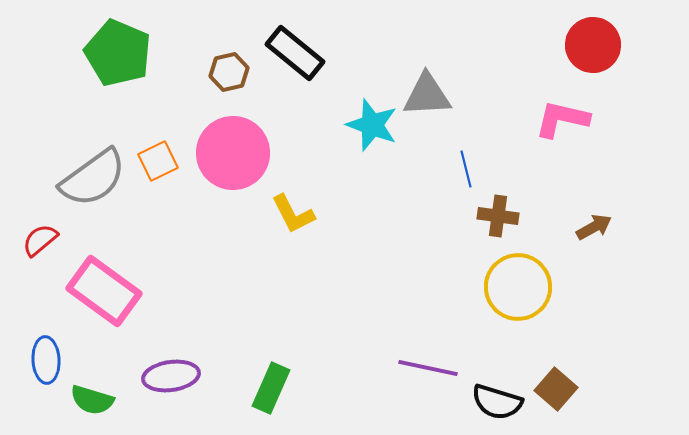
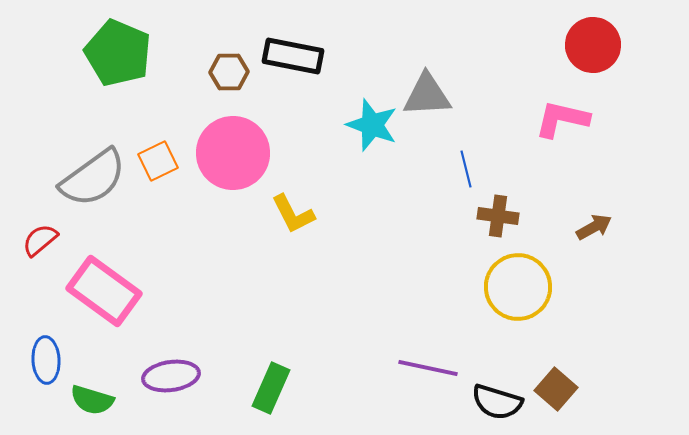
black rectangle: moved 2 px left, 3 px down; rotated 28 degrees counterclockwise
brown hexagon: rotated 12 degrees clockwise
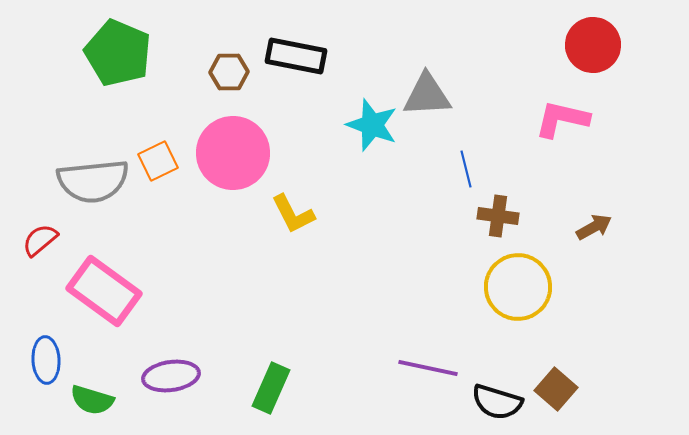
black rectangle: moved 3 px right
gray semicircle: moved 3 px down; rotated 30 degrees clockwise
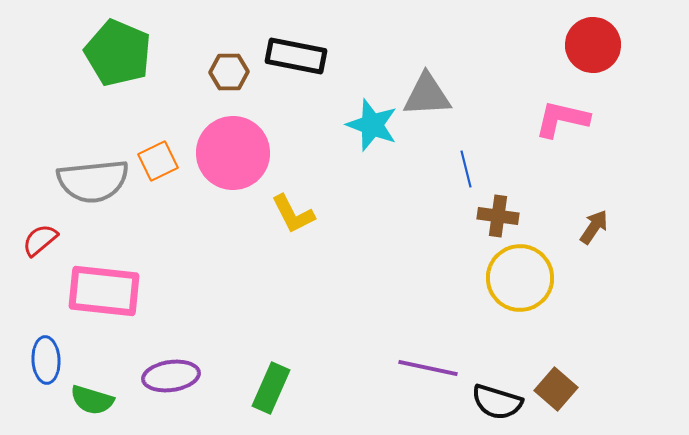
brown arrow: rotated 27 degrees counterclockwise
yellow circle: moved 2 px right, 9 px up
pink rectangle: rotated 30 degrees counterclockwise
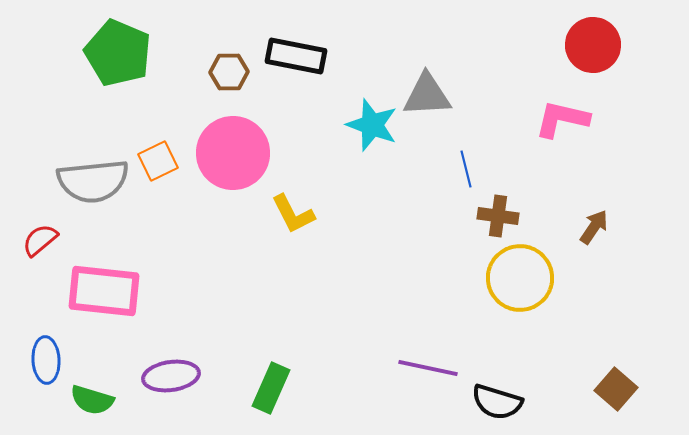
brown square: moved 60 px right
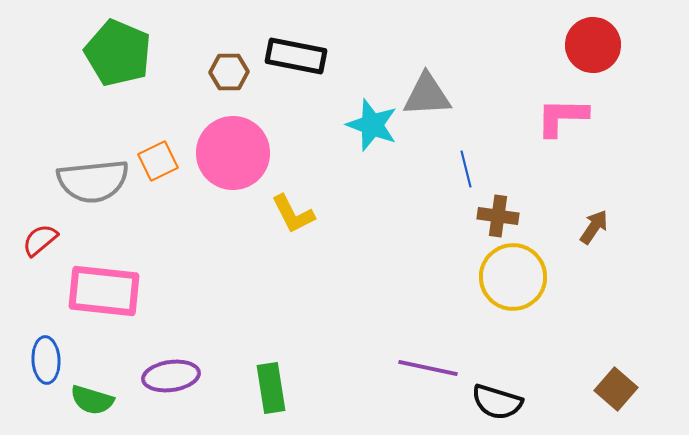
pink L-shape: moved 2 px up; rotated 12 degrees counterclockwise
yellow circle: moved 7 px left, 1 px up
green rectangle: rotated 33 degrees counterclockwise
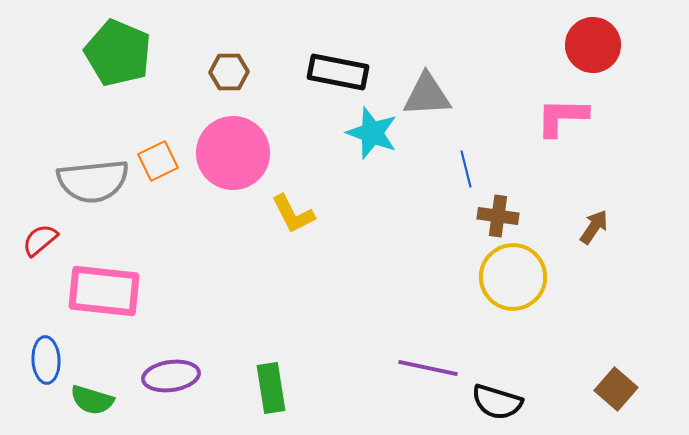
black rectangle: moved 42 px right, 16 px down
cyan star: moved 8 px down
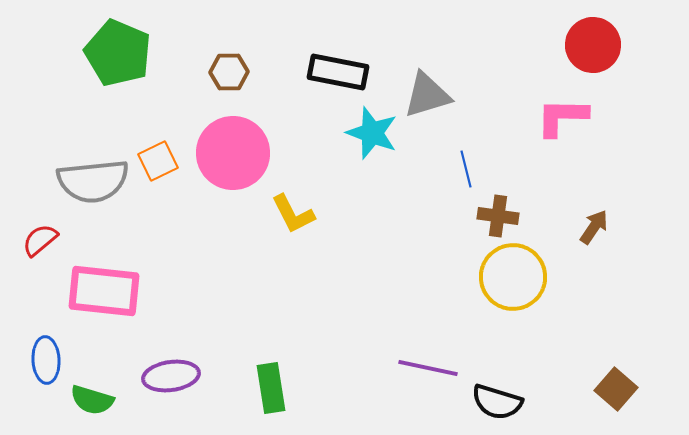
gray triangle: rotated 14 degrees counterclockwise
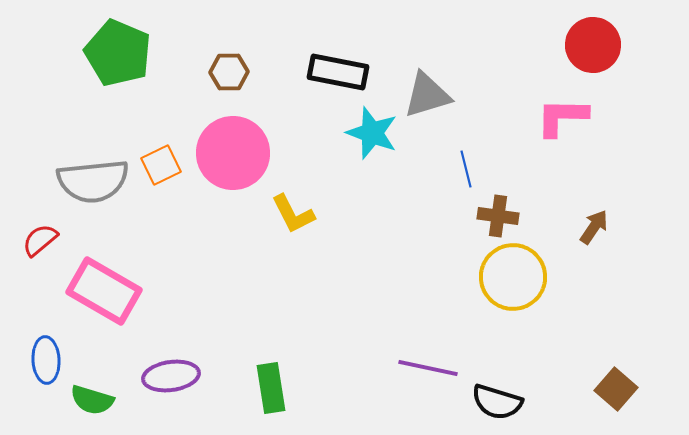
orange square: moved 3 px right, 4 px down
pink rectangle: rotated 24 degrees clockwise
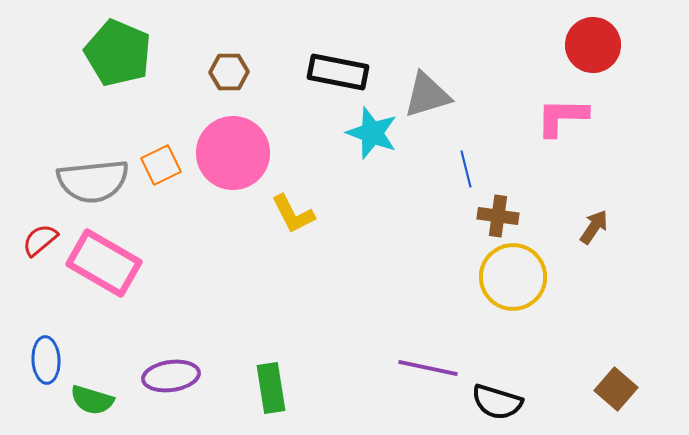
pink rectangle: moved 28 px up
